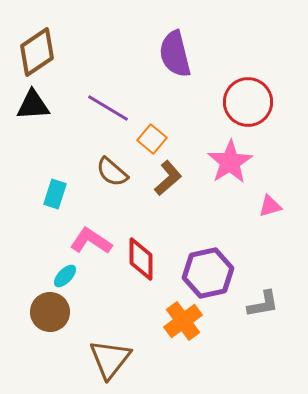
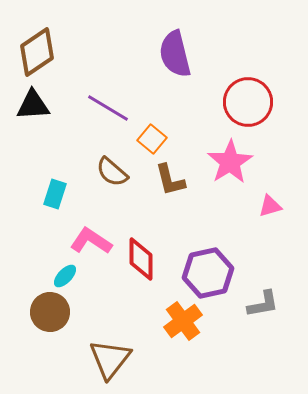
brown L-shape: moved 2 px right, 2 px down; rotated 117 degrees clockwise
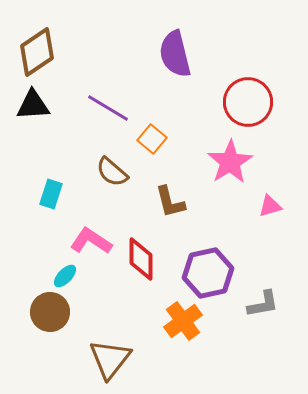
brown L-shape: moved 22 px down
cyan rectangle: moved 4 px left
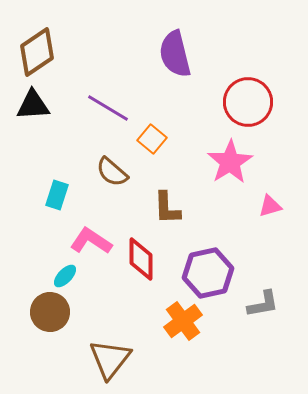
cyan rectangle: moved 6 px right, 1 px down
brown L-shape: moved 3 px left, 6 px down; rotated 12 degrees clockwise
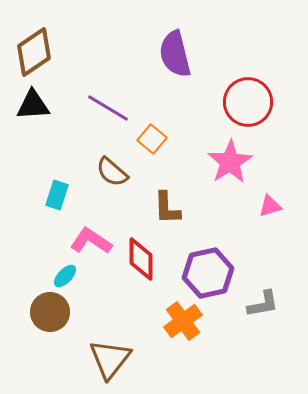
brown diamond: moved 3 px left
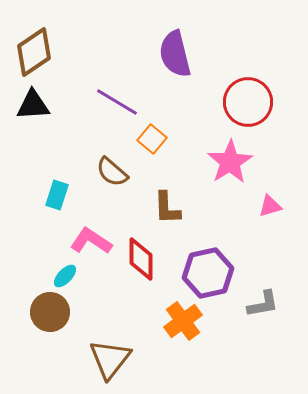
purple line: moved 9 px right, 6 px up
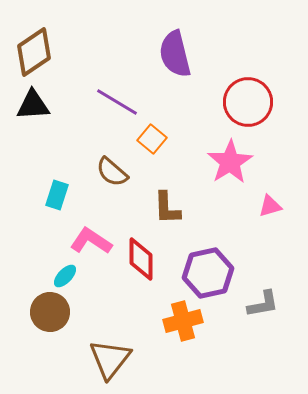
orange cross: rotated 21 degrees clockwise
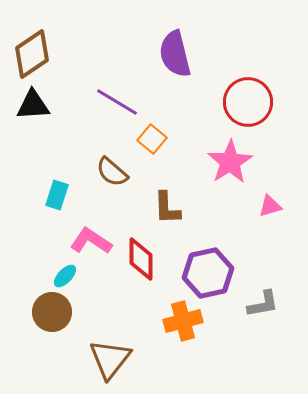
brown diamond: moved 2 px left, 2 px down
brown circle: moved 2 px right
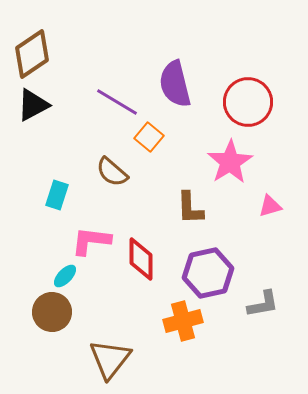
purple semicircle: moved 30 px down
black triangle: rotated 24 degrees counterclockwise
orange square: moved 3 px left, 2 px up
brown L-shape: moved 23 px right
pink L-shape: rotated 27 degrees counterclockwise
